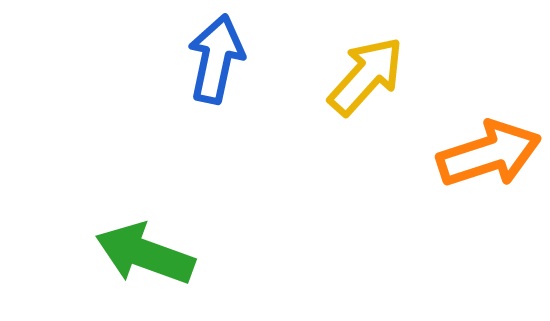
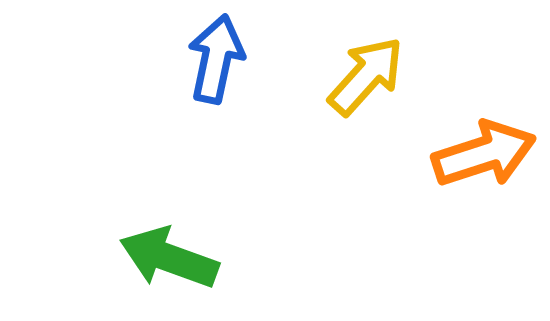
orange arrow: moved 5 px left
green arrow: moved 24 px right, 4 px down
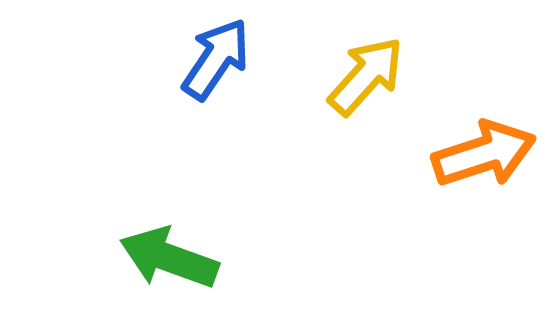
blue arrow: rotated 22 degrees clockwise
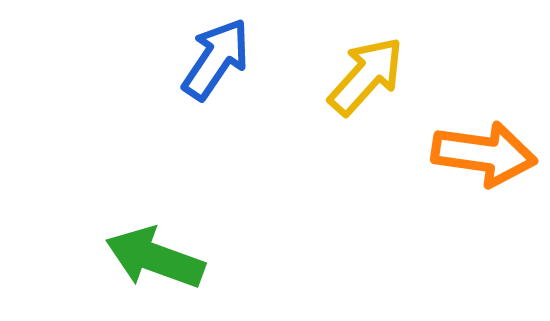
orange arrow: rotated 26 degrees clockwise
green arrow: moved 14 px left
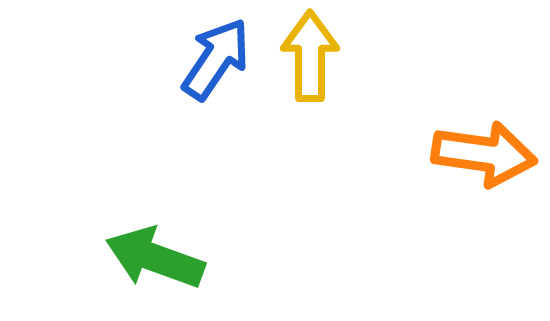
yellow arrow: moved 56 px left, 20 px up; rotated 42 degrees counterclockwise
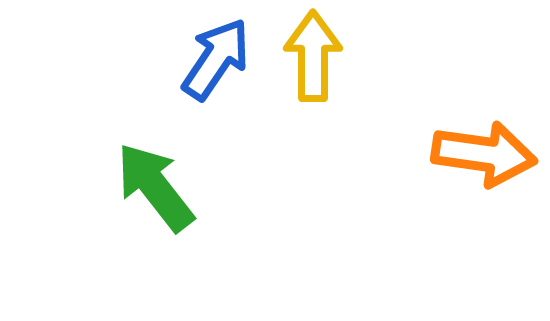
yellow arrow: moved 3 px right
green arrow: moved 71 px up; rotated 32 degrees clockwise
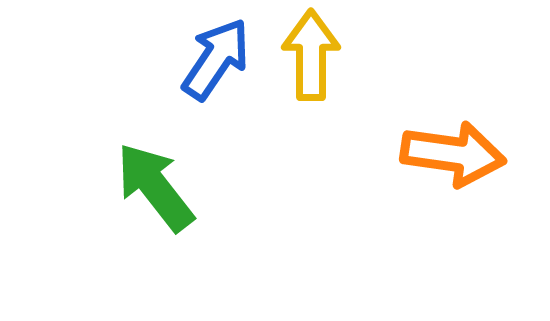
yellow arrow: moved 2 px left, 1 px up
orange arrow: moved 31 px left
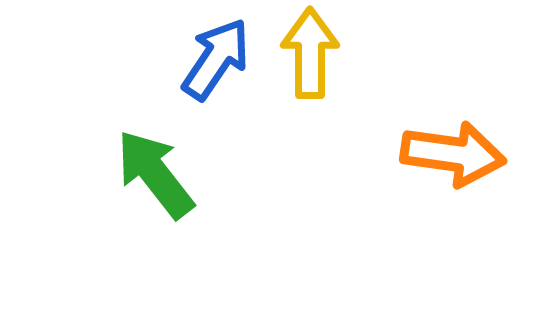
yellow arrow: moved 1 px left, 2 px up
green arrow: moved 13 px up
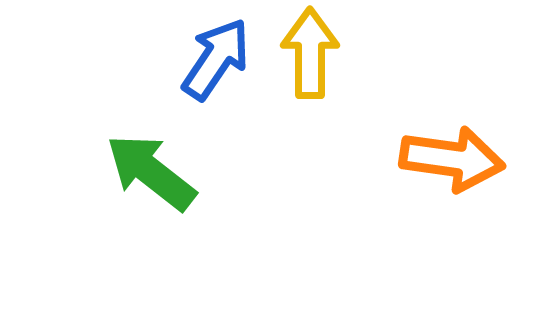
orange arrow: moved 1 px left, 5 px down
green arrow: moved 4 px left, 2 px up; rotated 14 degrees counterclockwise
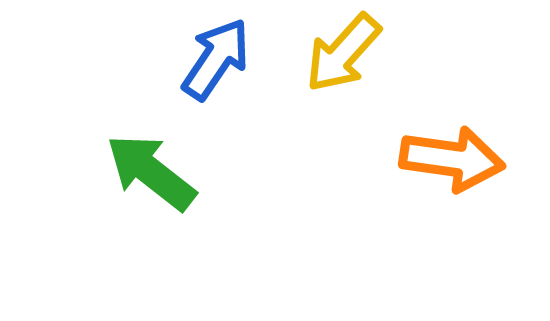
yellow arrow: moved 33 px right; rotated 138 degrees counterclockwise
